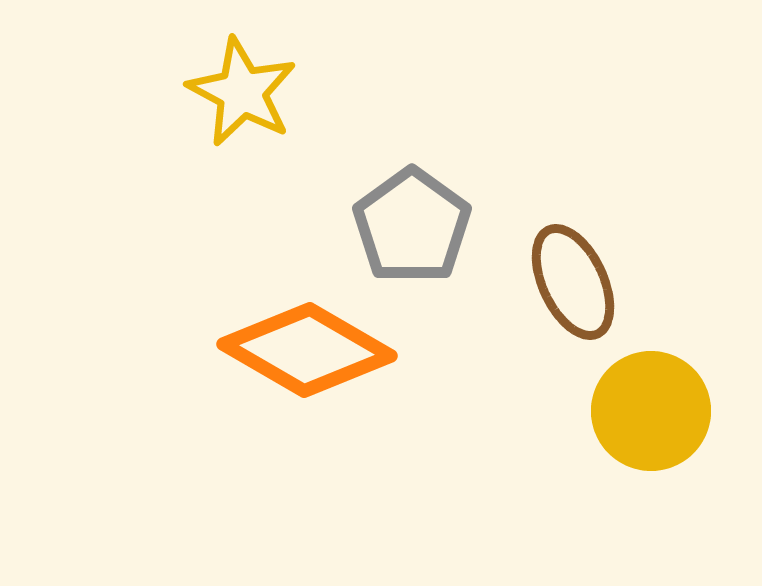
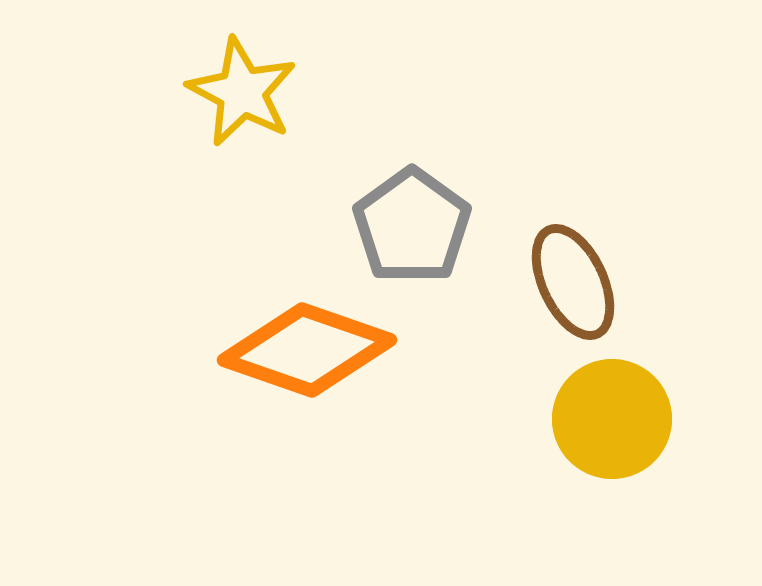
orange diamond: rotated 11 degrees counterclockwise
yellow circle: moved 39 px left, 8 px down
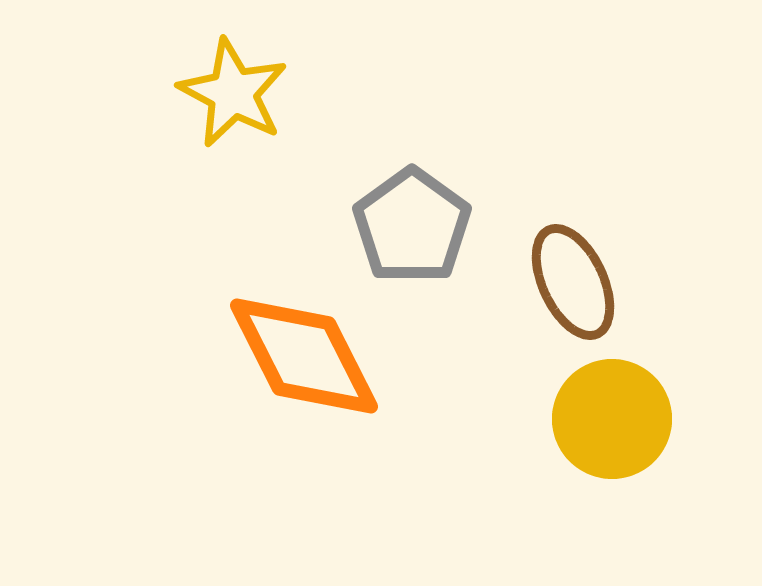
yellow star: moved 9 px left, 1 px down
orange diamond: moved 3 px left, 6 px down; rotated 44 degrees clockwise
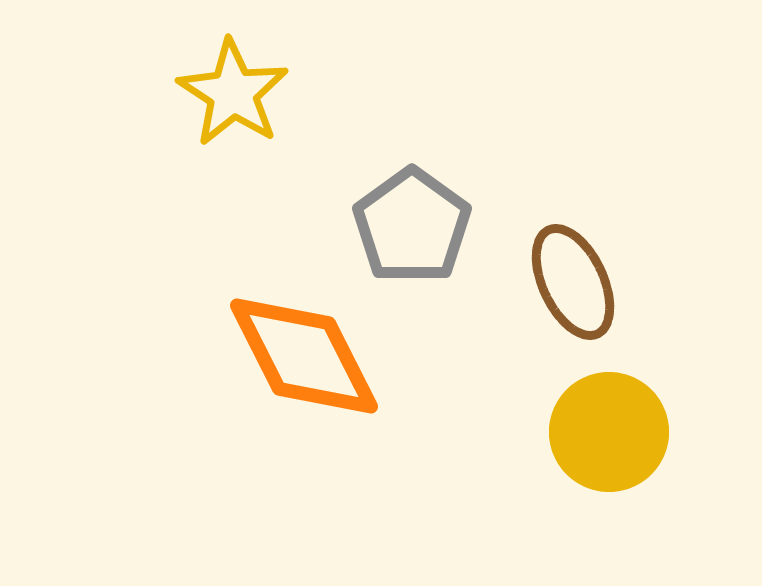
yellow star: rotated 5 degrees clockwise
yellow circle: moved 3 px left, 13 px down
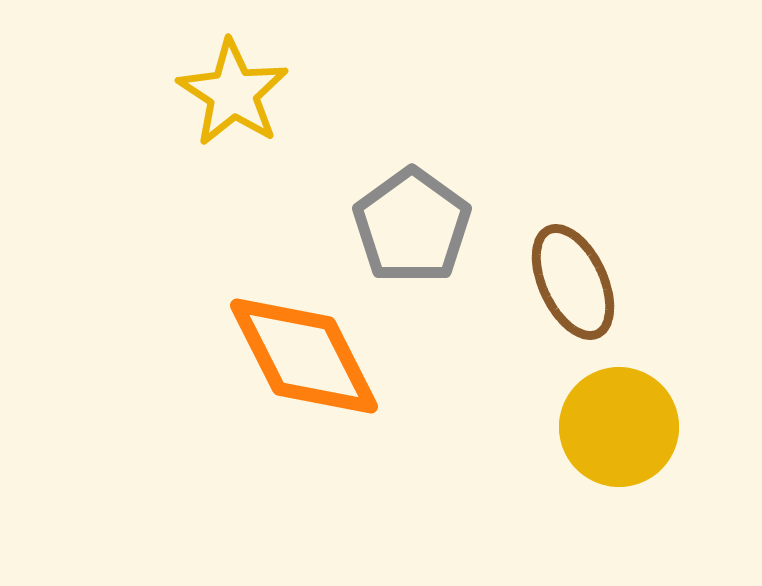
yellow circle: moved 10 px right, 5 px up
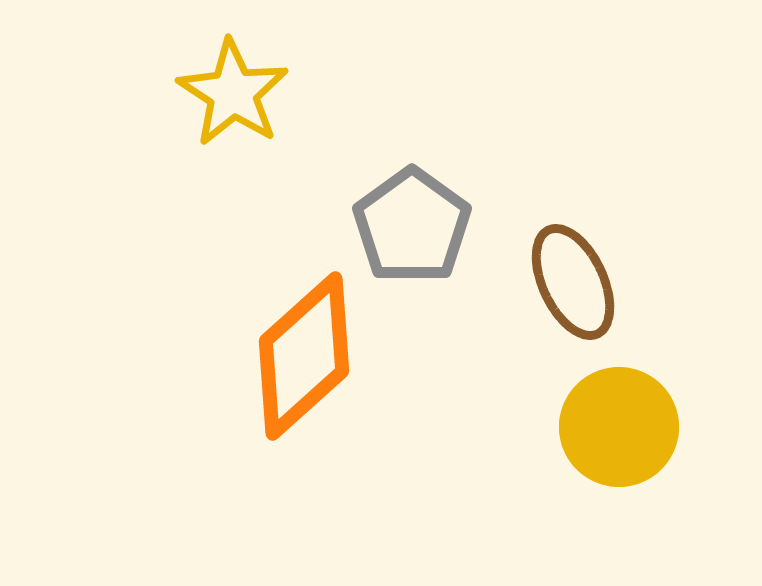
orange diamond: rotated 75 degrees clockwise
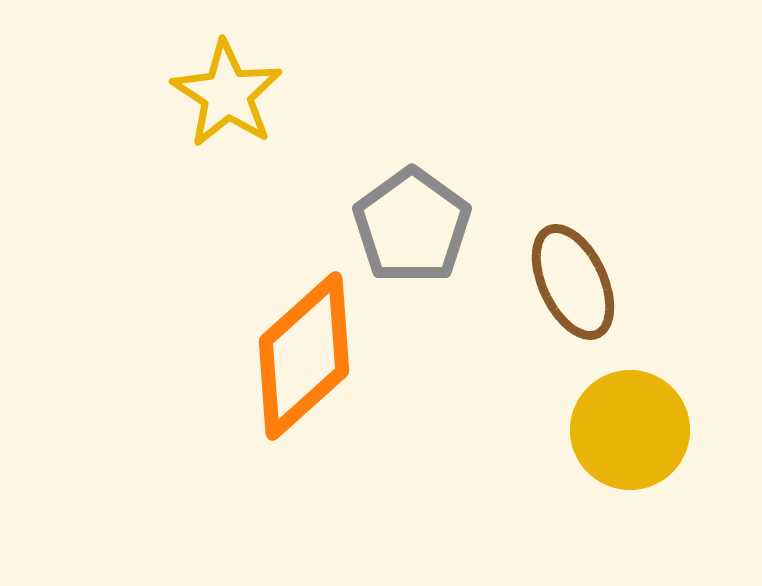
yellow star: moved 6 px left, 1 px down
yellow circle: moved 11 px right, 3 px down
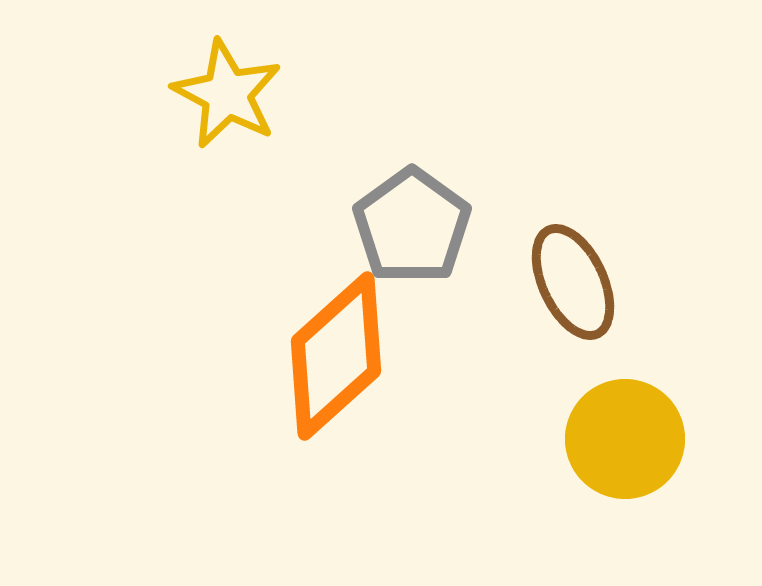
yellow star: rotated 5 degrees counterclockwise
orange diamond: moved 32 px right
yellow circle: moved 5 px left, 9 px down
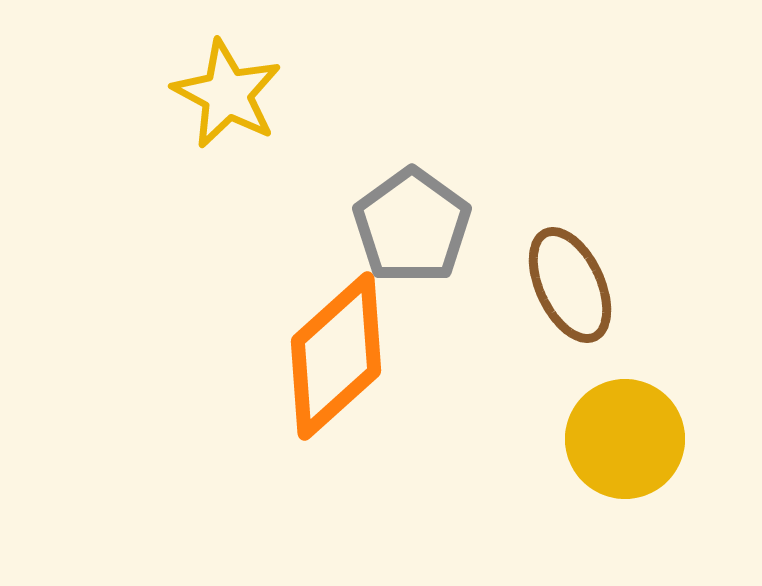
brown ellipse: moved 3 px left, 3 px down
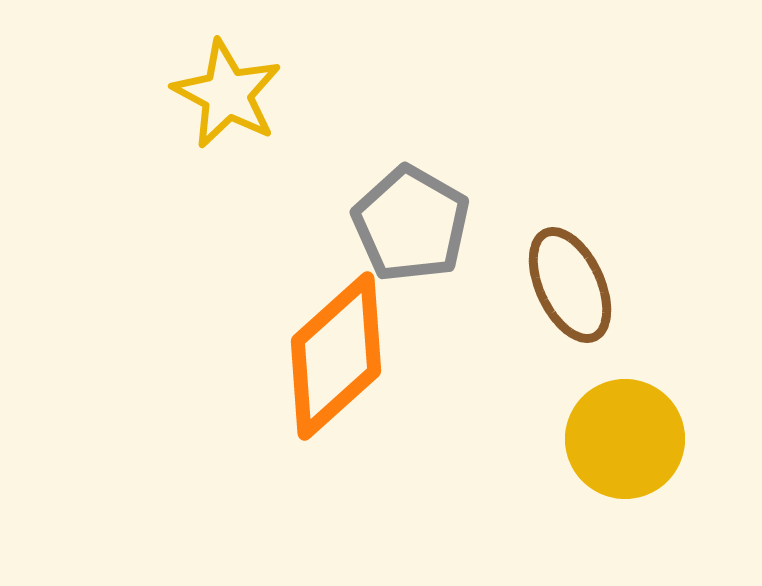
gray pentagon: moved 1 px left, 2 px up; rotated 6 degrees counterclockwise
